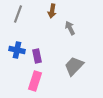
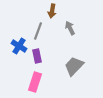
gray line: moved 20 px right, 17 px down
blue cross: moved 2 px right, 4 px up; rotated 21 degrees clockwise
pink rectangle: moved 1 px down
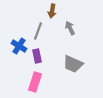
gray trapezoid: moved 1 px left, 2 px up; rotated 110 degrees counterclockwise
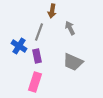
gray line: moved 1 px right, 1 px down
gray trapezoid: moved 2 px up
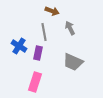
brown arrow: rotated 80 degrees counterclockwise
gray line: moved 5 px right; rotated 30 degrees counterclockwise
purple rectangle: moved 1 px right, 3 px up; rotated 24 degrees clockwise
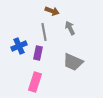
blue cross: rotated 35 degrees clockwise
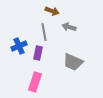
gray arrow: moved 1 px left, 1 px up; rotated 48 degrees counterclockwise
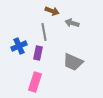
gray arrow: moved 3 px right, 4 px up
